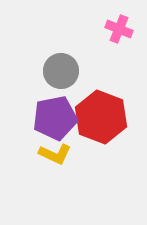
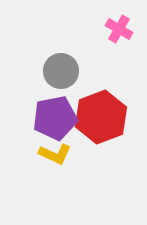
pink cross: rotated 8 degrees clockwise
red hexagon: rotated 18 degrees clockwise
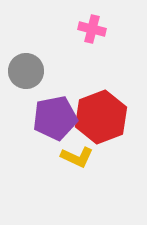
pink cross: moved 27 px left; rotated 16 degrees counterclockwise
gray circle: moved 35 px left
yellow L-shape: moved 22 px right, 3 px down
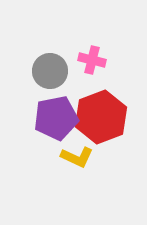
pink cross: moved 31 px down
gray circle: moved 24 px right
purple pentagon: moved 1 px right
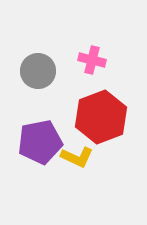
gray circle: moved 12 px left
purple pentagon: moved 16 px left, 24 px down
